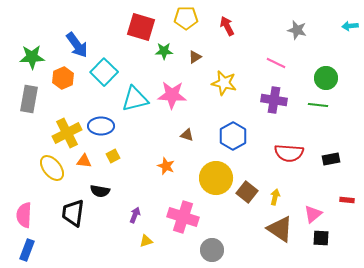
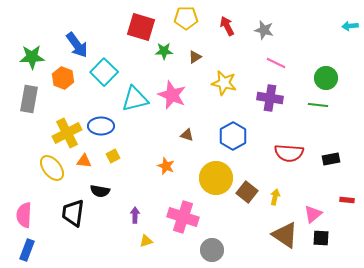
gray star at (297, 30): moved 33 px left
orange hexagon at (63, 78): rotated 15 degrees counterclockwise
pink star at (172, 95): rotated 20 degrees clockwise
purple cross at (274, 100): moved 4 px left, 2 px up
purple arrow at (135, 215): rotated 21 degrees counterclockwise
brown triangle at (280, 229): moved 5 px right, 6 px down
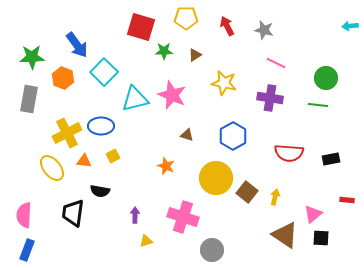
brown triangle at (195, 57): moved 2 px up
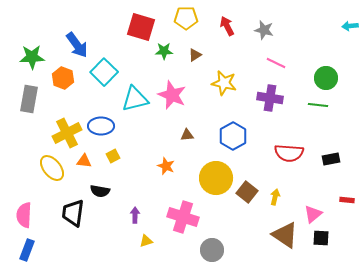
brown triangle at (187, 135): rotated 24 degrees counterclockwise
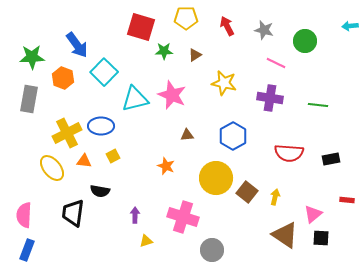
green circle at (326, 78): moved 21 px left, 37 px up
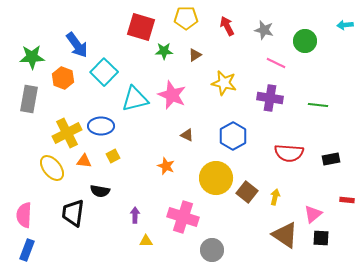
cyan arrow at (350, 26): moved 5 px left, 1 px up
brown triangle at (187, 135): rotated 32 degrees clockwise
yellow triangle at (146, 241): rotated 16 degrees clockwise
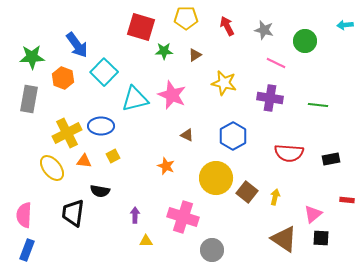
brown triangle at (285, 235): moved 1 px left, 4 px down
